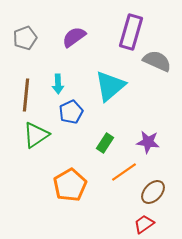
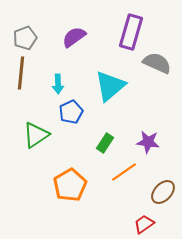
gray semicircle: moved 2 px down
brown line: moved 5 px left, 22 px up
brown ellipse: moved 10 px right
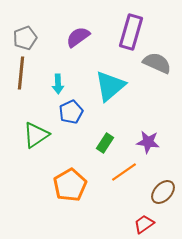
purple semicircle: moved 4 px right
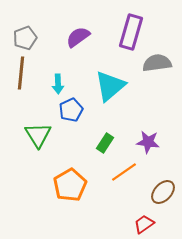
gray semicircle: rotated 32 degrees counterclockwise
blue pentagon: moved 2 px up
green triangle: moved 2 px right; rotated 28 degrees counterclockwise
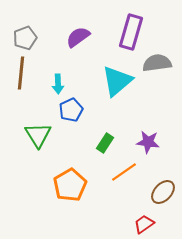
cyan triangle: moved 7 px right, 5 px up
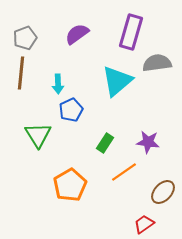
purple semicircle: moved 1 px left, 3 px up
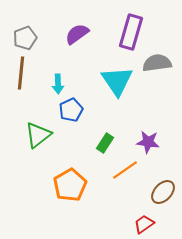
cyan triangle: rotated 24 degrees counterclockwise
green triangle: rotated 24 degrees clockwise
orange line: moved 1 px right, 2 px up
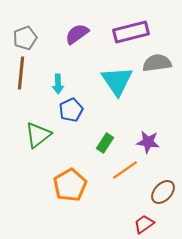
purple rectangle: rotated 60 degrees clockwise
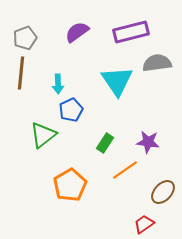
purple semicircle: moved 2 px up
green triangle: moved 5 px right
